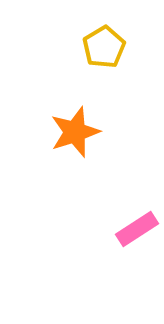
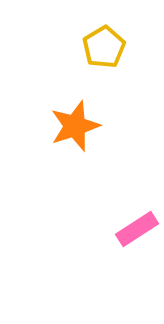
orange star: moved 6 px up
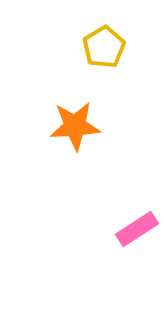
orange star: rotated 15 degrees clockwise
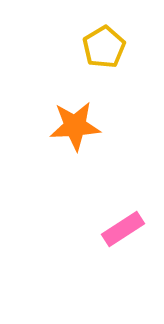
pink rectangle: moved 14 px left
